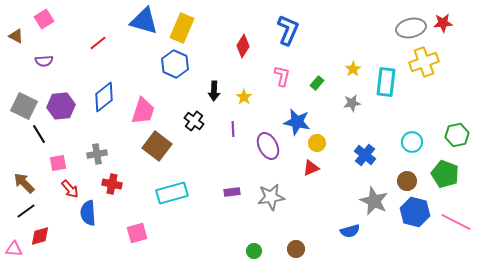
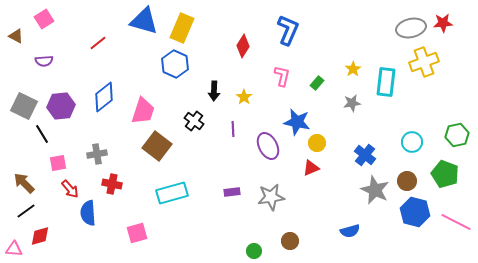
black line at (39, 134): moved 3 px right
gray star at (374, 201): moved 1 px right, 11 px up
brown circle at (296, 249): moved 6 px left, 8 px up
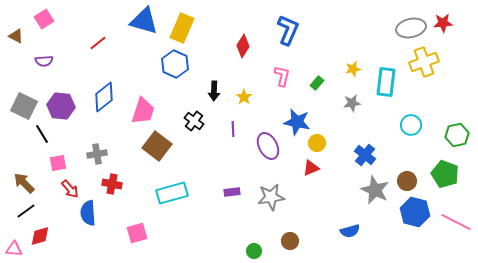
yellow star at (353, 69): rotated 21 degrees clockwise
purple hexagon at (61, 106): rotated 12 degrees clockwise
cyan circle at (412, 142): moved 1 px left, 17 px up
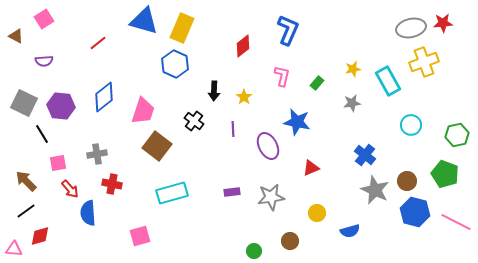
red diamond at (243, 46): rotated 20 degrees clockwise
cyan rectangle at (386, 82): moved 2 px right, 1 px up; rotated 36 degrees counterclockwise
gray square at (24, 106): moved 3 px up
yellow circle at (317, 143): moved 70 px down
brown arrow at (24, 183): moved 2 px right, 2 px up
pink square at (137, 233): moved 3 px right, 3 px down
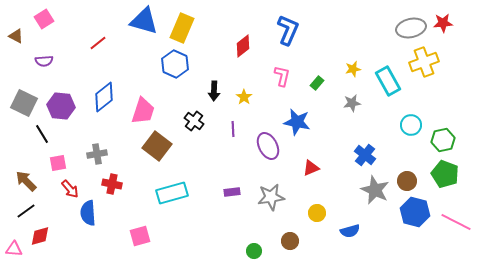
green hexagon at (457, 135): moved 14 px left, 5 px down
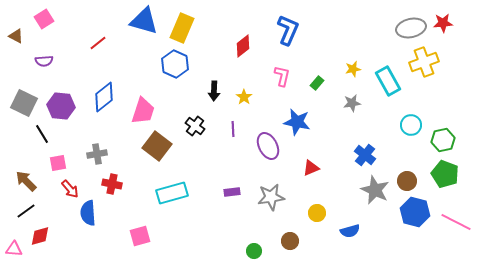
black cross at (194, 121): moved 1 px right, 5 px down
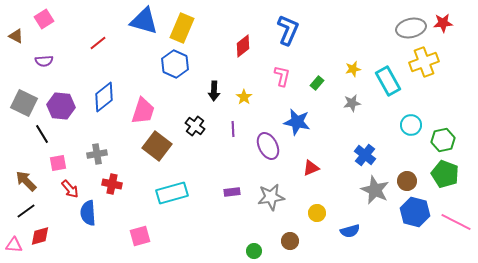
pink triangle at (14, 249): moved 4 px up
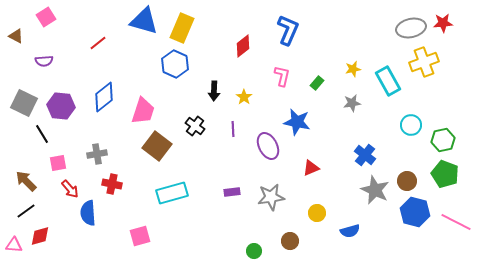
pink square at (44, 19): moved 2 px right, 2 px up
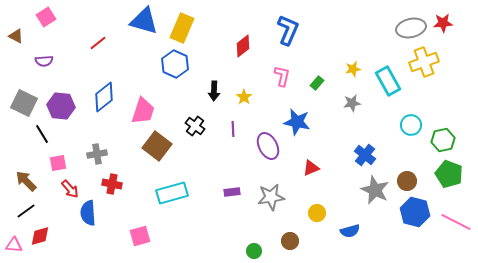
green pentagon at (445, 174): moved 4 px right
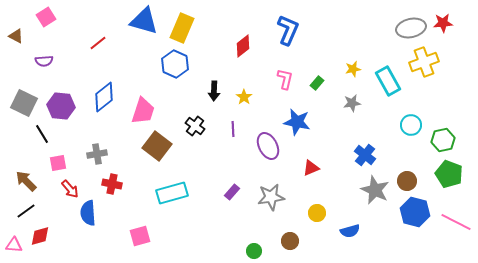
pink L-shape at (282, 76): moved 3 px right, 3 px down
purple rectangle at (232, 192): rotated 42 degrees counterclockwise
